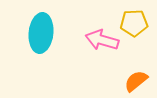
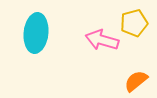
yellow pentagon: rotated 12 degrees counterclockwise
cyan ellipse: moved 5 px left
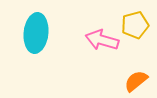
yellow pentagon: moved 1 px right, 2 px down
